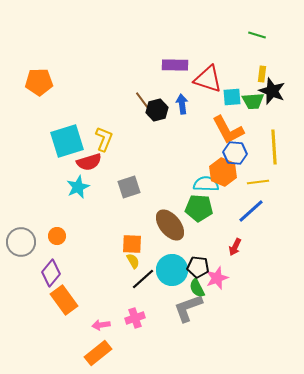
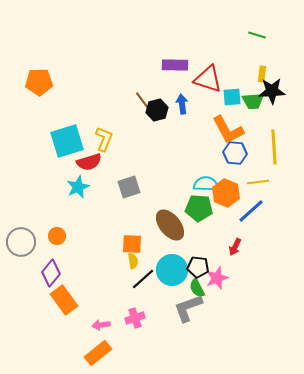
black star at (272, 91): rotated 24 degrees counterclockwise
orange hexagon at (223, 172): moved 3 px right, 21 px down
yellow semicircle at (133, 261): rotated 21 degrees clockwise
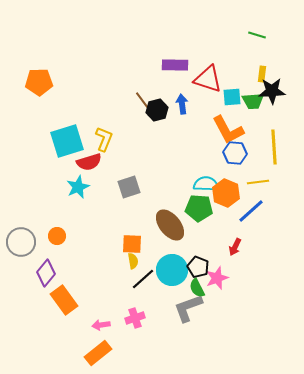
black pentagon at (198, 267): rotated 15 degrees clockwise
purple diamond at (51, 273): moved 5 px left
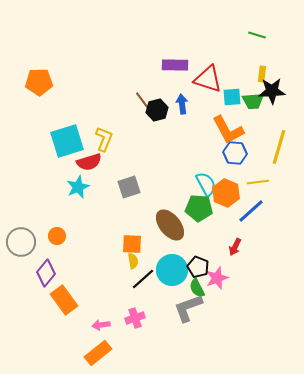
yellow line at (274, 147): moved 5 px right; rotated 20 degrees clockwise
cyan semicircle at (206, 184): rotated 60 degrees clockwise
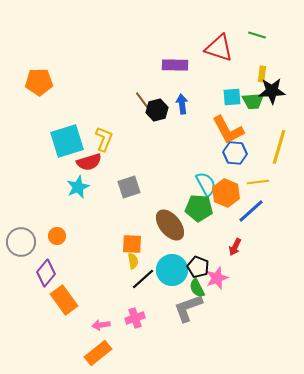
red triangle at (208, 79): moved 11 px right, 31 px up
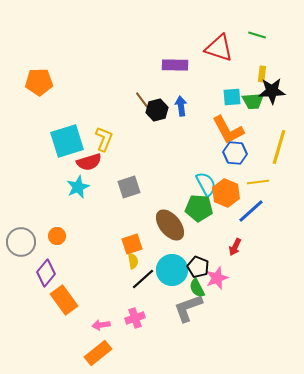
blue arrow at (182, 104): moved 1 px left, 2 px down
orange square at (132, 244): rotated 20 degrees counterclockwise
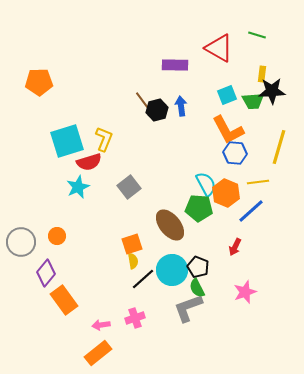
red triangle at (219, 48): rotated 12 degrees clockwise
cyan square at (232, 97): moved 5 px left, 2 px up; rotated 18 degrees counterclockwise
gray square at (129, 187): rotated 20 degrees counterclockwise
pink star at (217, 278): moved 28 px right, 14 px down
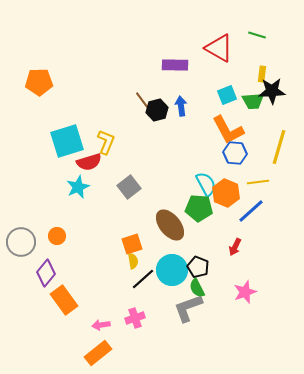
yellow L-shape at (104, 139): moved 2 px right, 3 px down
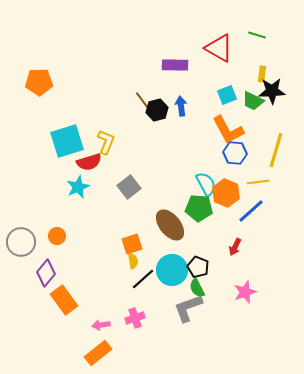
green trapezoid at (253, 101): rotated 30 degrees clockwise
yellow line at (279, 147): moved 3 px left, 3 px down
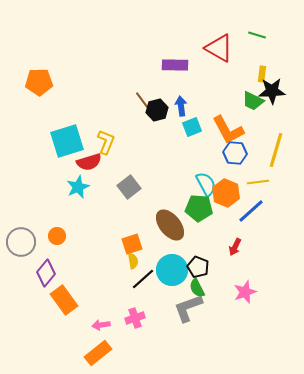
cyan square at (227, 95): moved 35 px left, 32 px down
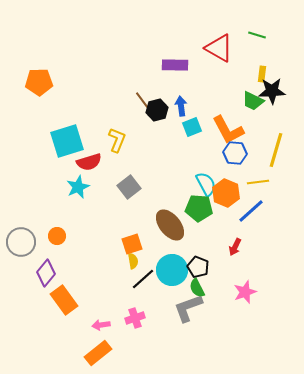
yellow L-shape at (106, 142): moved 11 px right, 2 px up
